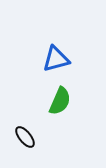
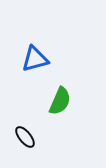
blue triangle: moved 21 px left
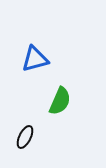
black ellipse: rotated 65 degrees clockwise
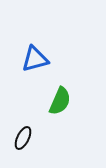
black ellipse: moved 2 px left, 1 px down
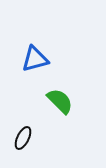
green semicircle: rotated 68 degrees counterclockwise
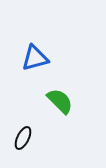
blue triangle: moved 1 px up
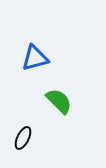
green semicircle: moved 1 px left
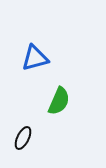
green semicircle: rotated 68 degrees clockwise
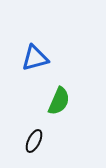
black ellipse: moved 11 px right, 3 px down
